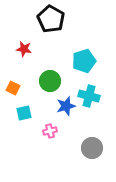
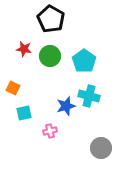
cyan pentagon: rotated 20 degrees counterclockwise
green circle: moved 25 px up
gray circle: moved 9 px right
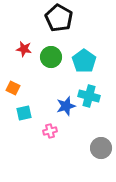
black pentagon: moved 8 px right, 1 px up
green circle: moved 1 px right, 1 px down
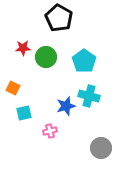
red star: moved 1 px left, 1 px up; rotated 14 degrees counterclockwise
green circle: moved 5 px left
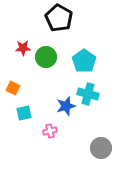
cyan cross: moved 1 px left, 2 px up
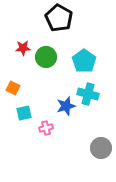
pink cross: moved 4 px left, 3 px up
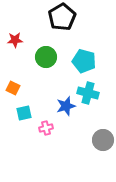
black pentagon: moved 3 px right, 1 px up; rotated 12 degrees clockwise
red star: moved 8 px left, 8 px up
cyan pentagon: rotated 20 degrees counterclockwise
cyan cross: moved 1 px up
gray circle: moved 2 px right, 8 px up
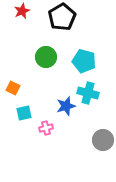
red star: moved 7 px right, 29 px up; rotated 21 degrees counterclockwise
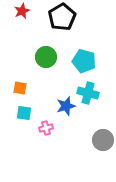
orange square: moved 7 px right; rotated 16 degrees counterclockwise
cyan square: rotated 21 degrees clockwise
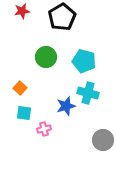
red star: rotated 14 degrees clockwise
orange square: rotated 32 degrees clockwise
pink cross: moved 2 px left, 1 px down
